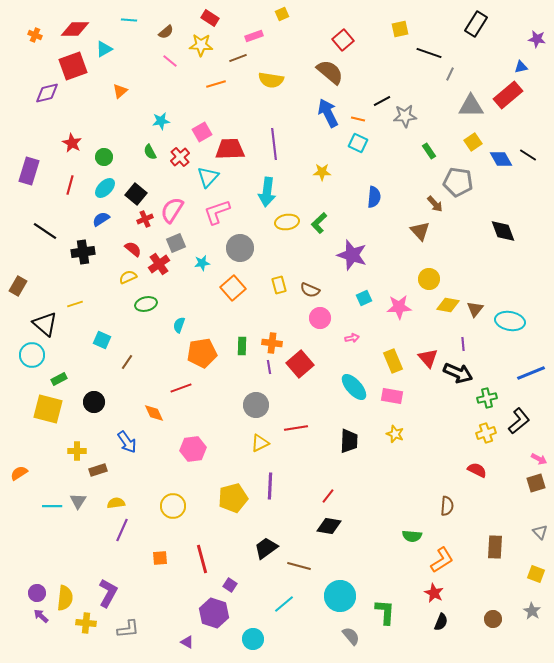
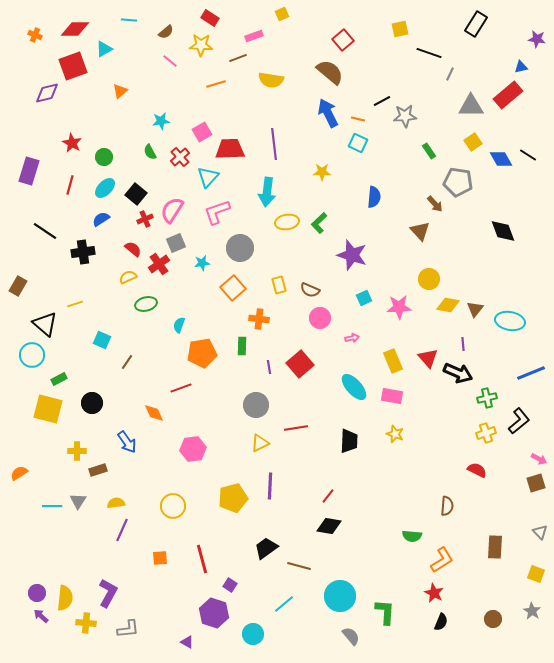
orange cross at (272, 343): moved 13 px left, 24 px up
black circle at (94, 402): moved 2 px left, 1 px down
cyan circle at (253, 639): moved 5 px up
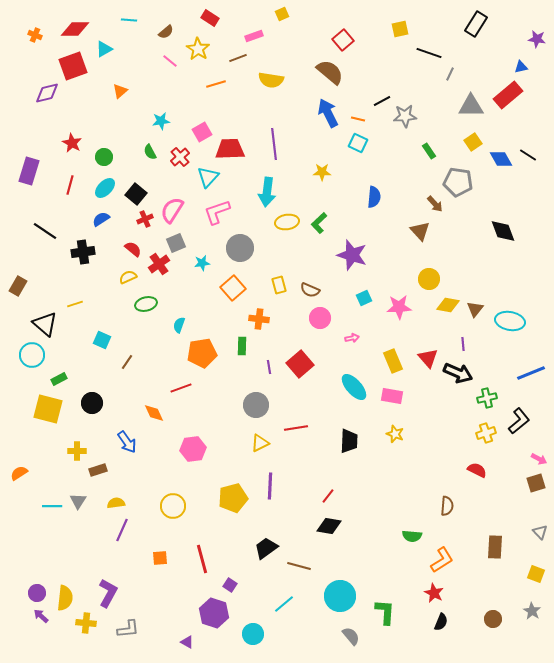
yellow star at (201, 45): moved 3 px left, 4 px down; rotated 30 degrees clockwise
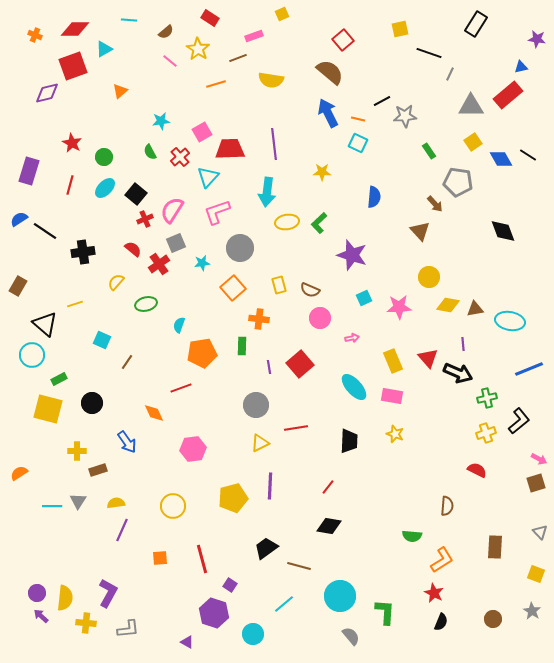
blue semicircle at (101, 219): moved 82 px left
yellow semicircle at (128, 277): moved 12 px left, 5 px down; rotated 24 degrees counterclockwise
yellow circle at (429, 279): moved 2 px up
brown triangle at (475, 309): rotated 42 degrees clockwise
blue line at (531, 373): moved 2 px left, 4 px up
red line at (328, 496): moved 9 px up
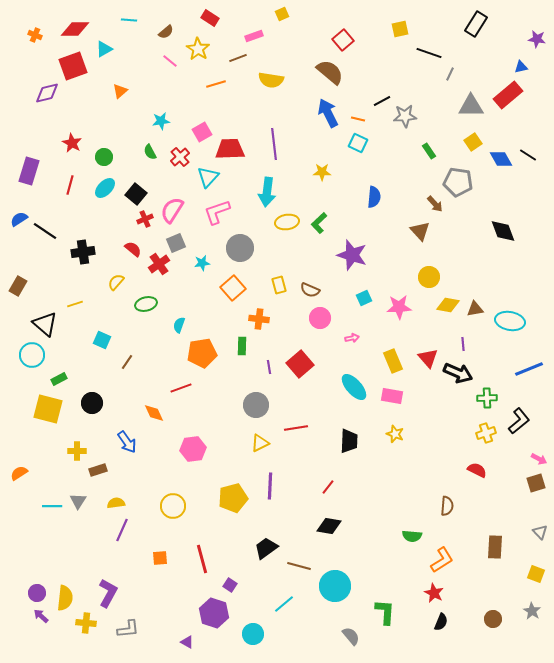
green cross at (487, 398): rotated 12 degrees clockwise
cyan circle at (340, 596): moved 5 px left, 10 px up
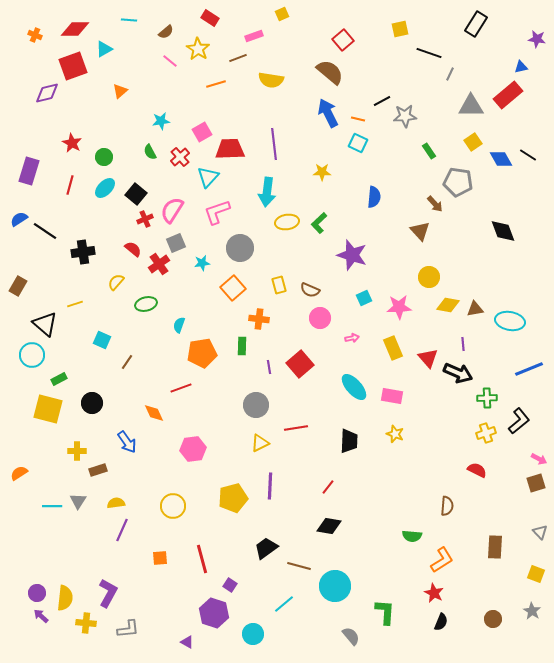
yellow rectangle at (393, 361): moved 13 px up
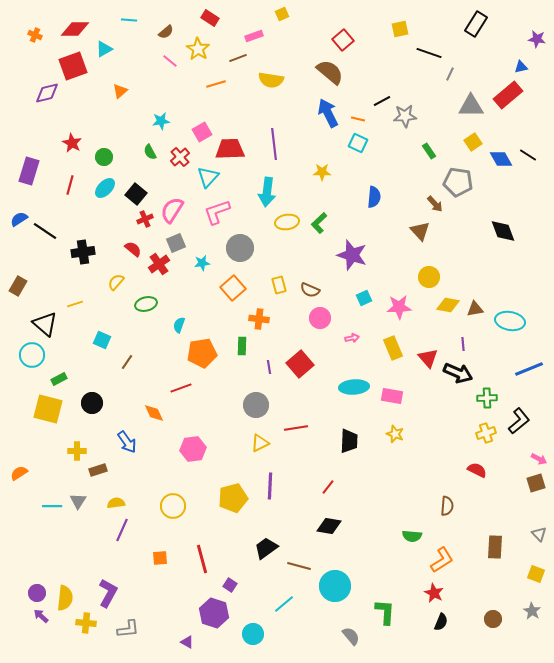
cyan ellipse at (354, 387): rotated 52 degrees counterclockwise
gray triangle at (540, 532): moved 1 px left, 2 px down
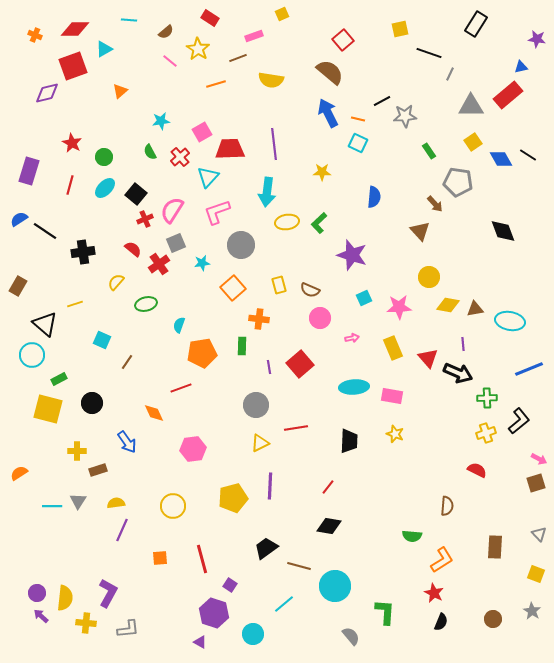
gray circle at (240, 248): moved 1 px right, 3 px up
purple triangle at (187, 642): moved 13 px right
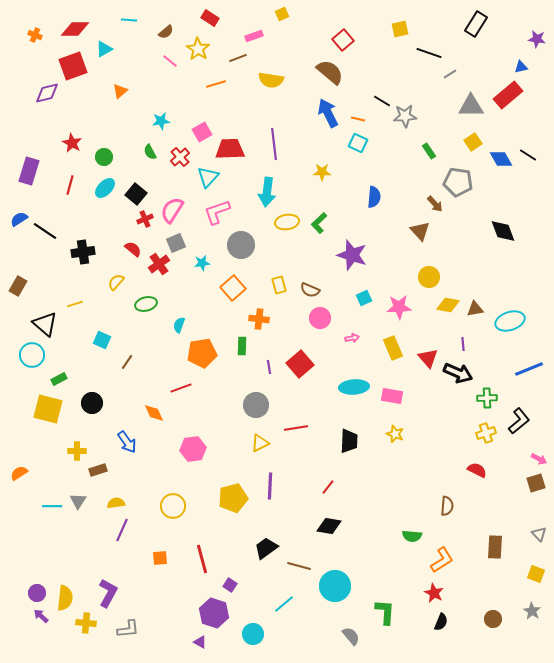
gray line at (450, 74): rotated 32 degrees clockwise
black line at (382, 101): rotated 60 degrees clockwise
cyan ellipse at (510, 321): rotated 28 degrees counterclockwise
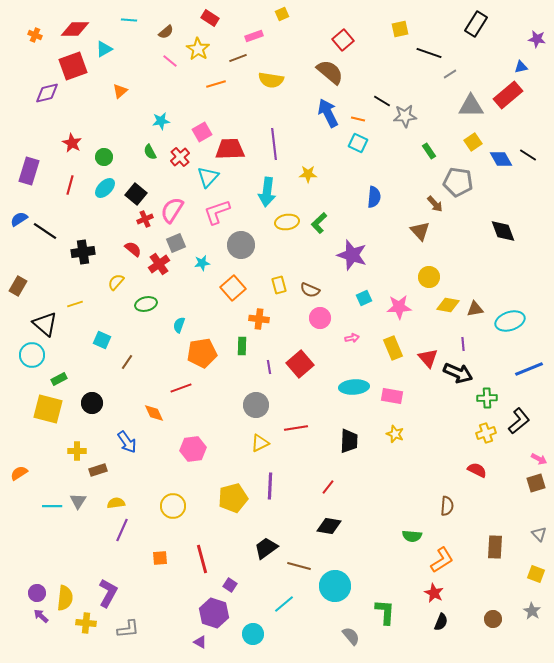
yellow star at (322, 172): moved 14 px left, 2 px down
